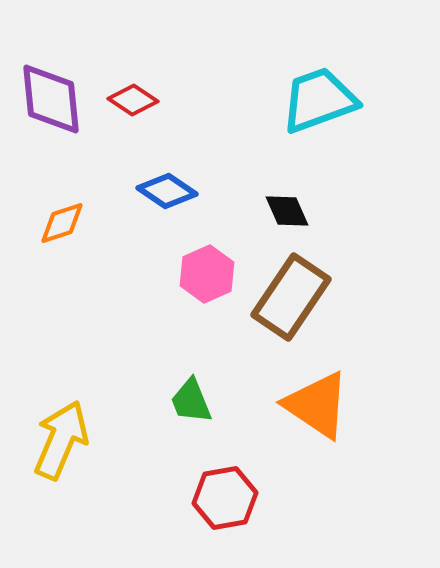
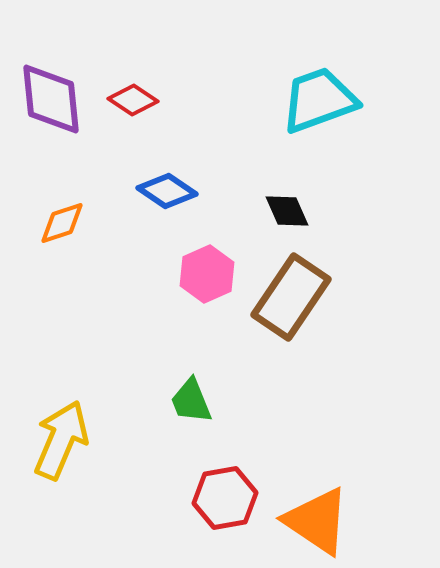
orange triangle: moved 116 px down
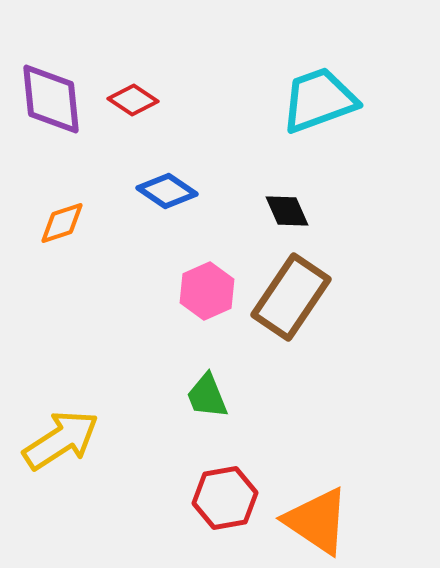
pink hexagon: moved 17 px down
green trapezoid: moved 16 px right, 5 px up
yellow arrow: rotated 34 degrees clockwise
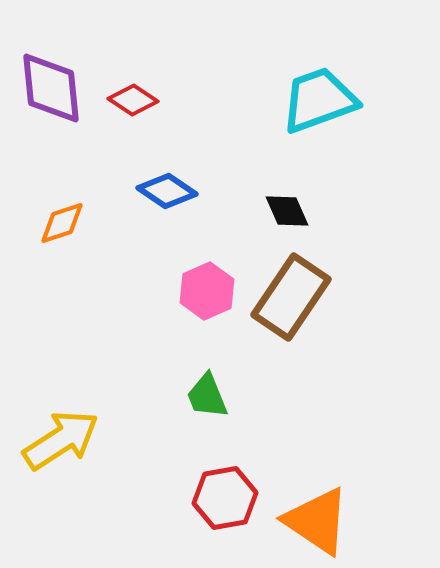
purple diamond: moved 11 px up
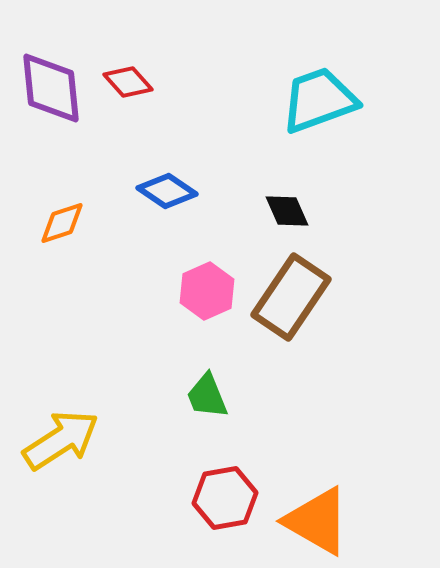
red diamond: moved 5 px left, 18 px up; rotated 15 degrees clockwise
orange triangle: rotated 4 degrees counterclockwise
